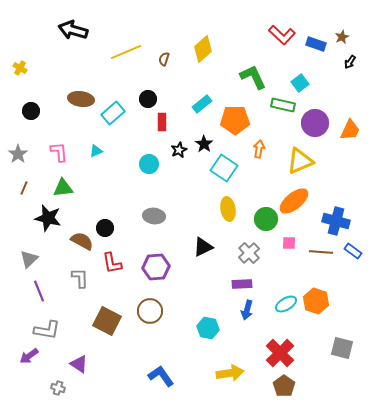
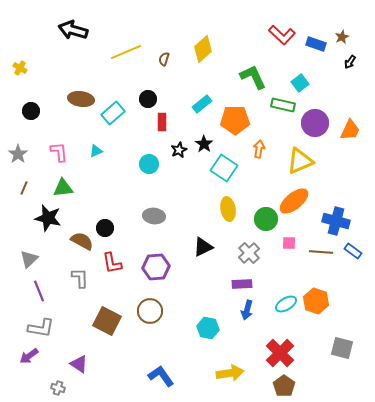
gray L-shape at (47, 330): moved 6 px left, 2 px up
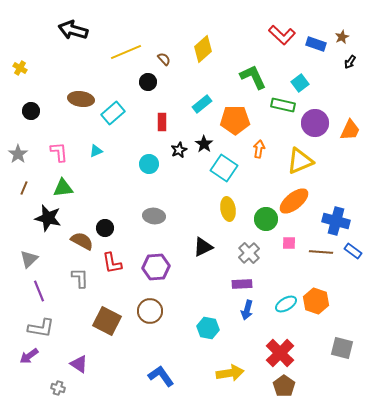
brown semicircle at (164, 59): rotated 120 degrees clockwise
black circle at (148, 99): moved 17 px up
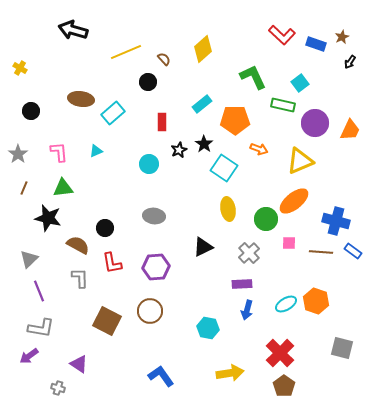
orange arrow at (259, 149): rotated 102 degrees clockwise
brown semicircle at (82, 241): moved 4 px left, 4 px down
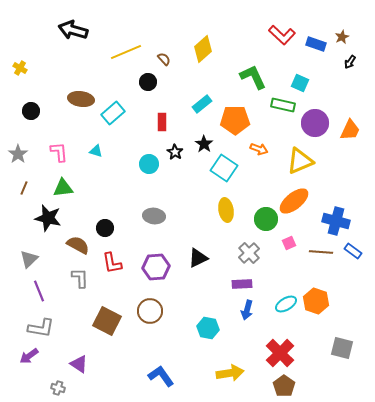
cyan square at (300, 83): rotated 30 degrees counterclockwise
black star at (179, 150): moved 4 px left, 2 px down; rotated 14 degrees counterclockwise
cyan triangle at (96, 151): rotated 40 degrees clockwise
yellow ellipse at (228, 209): moved 2 px left, 1 px down
pink square at (289, 243): rotated 24 degrees counterclockwise
black triangle at (203, 247): moved 5 px left, 11 px down
